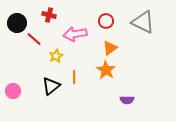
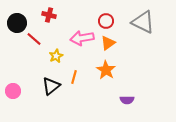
pink arrow: moved 7 px right, 4 px down
orange triangle: moved 2 px left, 5 px up
orange line: rotated 16 degrees clockwise
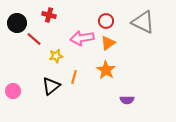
yellow star: rotated 16 degrees clockwise
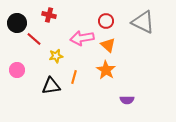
orange triangle: moved 2 px down; rotated 42 degrees counterclockwise
black triangle: rotated 30 degrees clockwise
pink circle: moved 4 px right, 21 px up
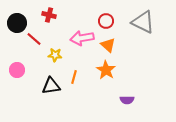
yellow star: moved 1 px left, 1 px up; rotated 16 degrees clockwise
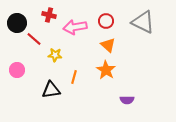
pink arrow: moved 7 px left, 11 px up
black triangle: moved 4 px down
